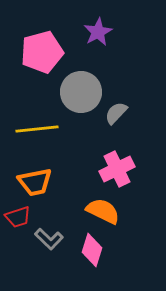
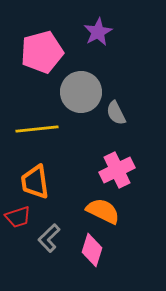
gray semicircle: rotated 70 degrees counterclockwise
pink cross: moved 1 px down
orange trapezoid: rotated 93 degrees clockwise
gray L-shape: moved 1 px up; rotated 92 degrees clockwise
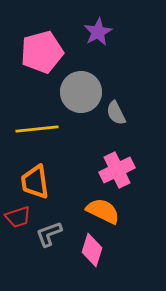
gray L-shape: moved 4 px up; rotated 24 degrees clockwise
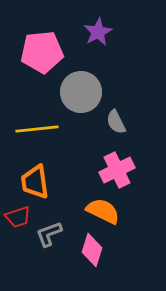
pink pentagon: rotated 9 degrees clockwise
gray semicircle: moved 9 px down
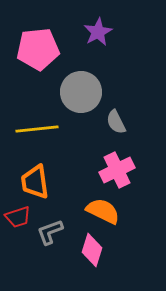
pink pentagon: moved 4 px left, 3 px up
gray L-shape: moved 1 px right, 2 px up
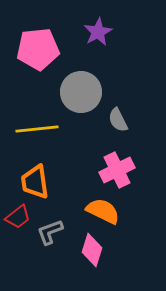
gray semicircle: moved 2 px right, 2 px up
red trapezoid: rotated 20 degrees counterclockwise
